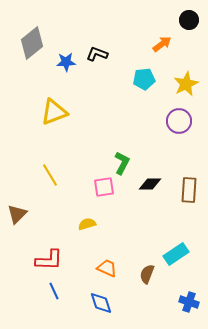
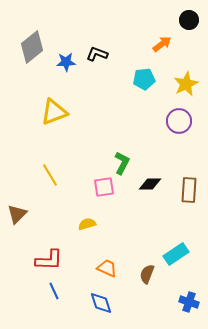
gray diamond: moved 4 px down
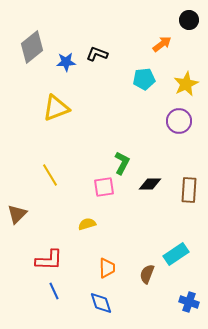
yellow triangle: moved 2 px right, 4 px up
orange trapezoid: rotated 65 degrees clockwise
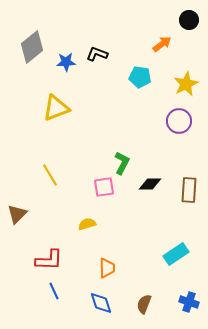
cyan pentagon: moved 4 px left, 2 px up; rotated 15 degrees clockwise
brown semicircle: moved 3 px left, 30 px down
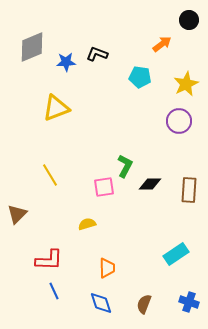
gray diamond: rotated 16 degrees clockwise
green L-shape: moved 3 px right, 3 px down
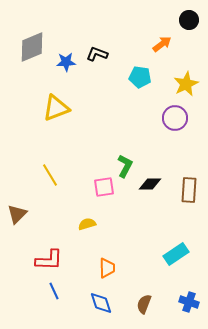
purple circle: moved 4 px left, 3 px up
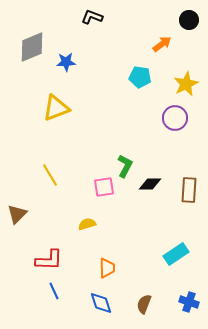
black L-shape: moved 5 px left, 37 px up
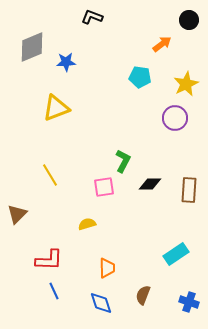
green L-shape: moved 2 px left, 5 px up
brown semicircle: moved 1 px left, 9 px up
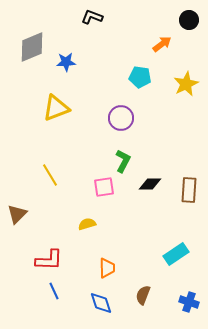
purple circle: moved 54 px left
